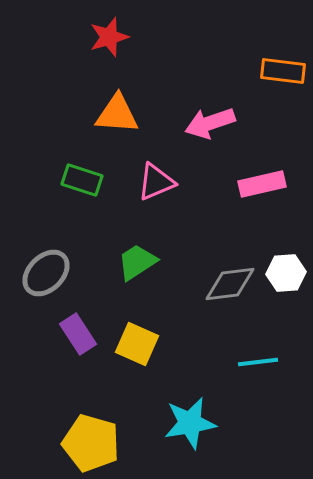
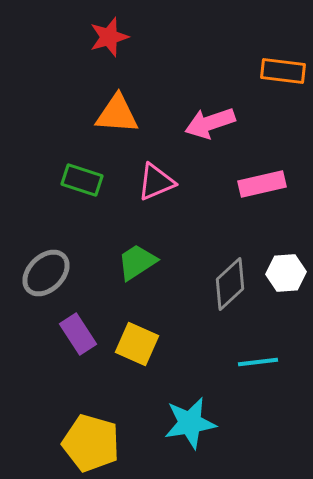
gray diamond: rotated 36 degrees counterclockwise
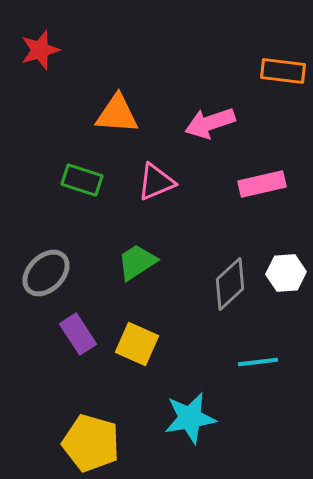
red star: moved 69 px left, 13 px down
cyan star: moved 5 px up
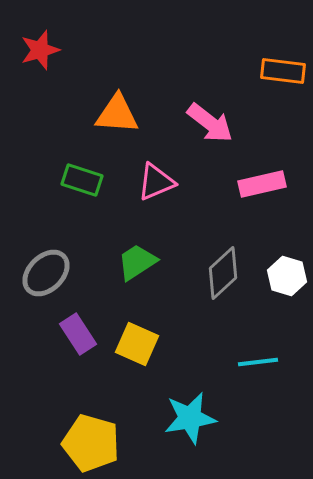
pink arrow: rotated 123 degrees counterclockwise
white hexagon: moved 1 px right, 3 px down; rotated 21 degrees clockwise
gray diamond: moved 7 px left, 11 px up
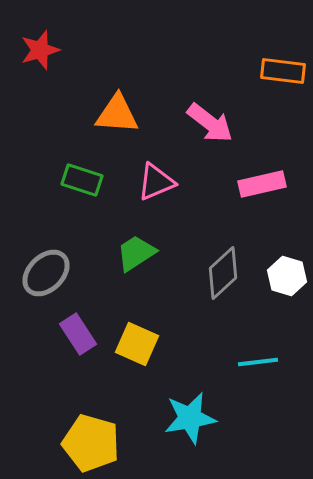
green trapezoid: moved 1 px left, 9 px up
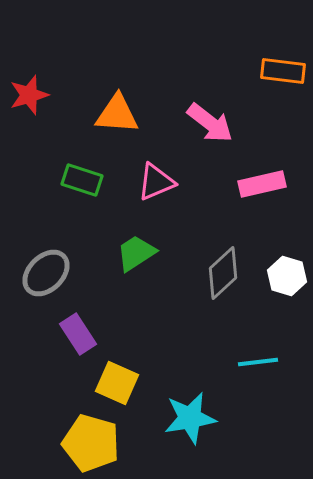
red star: moved 11 px left, 45 px down
yellow square: moved 20 px left, 39 px down
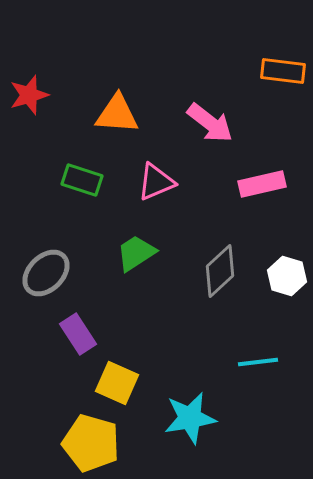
gray diamond: moved 3 px left, 2 px up
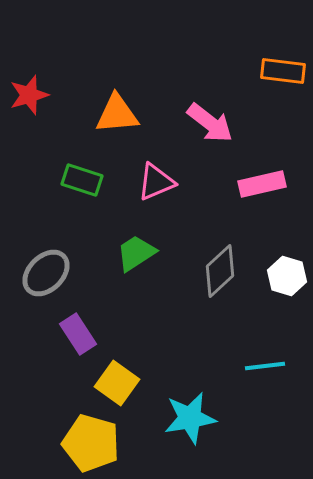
orange triangle: rotated 9 degrees counterclockwise
cyan line: moved 7 px right, 4 px down
yellow square: rotated 12 degrees clockwise
